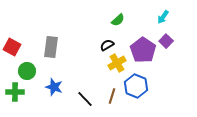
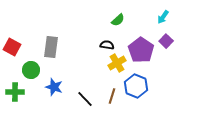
black semicircle: rotated 40 degrees clockwise
purple pentagon: moved 2 px left
green circle: moved 4 px right, 1 px up
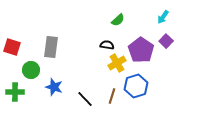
red square: rotated 12 degrees counterclockwise
blue hexagon: rotated 20 degrees clockwise
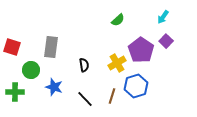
black semicircle: moved 23 px left, 20 px down; rotated 72 degrees clockwise
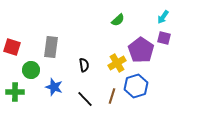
purple square: moved 2 px left, 3 px up; rotated 32 degrees counterclockwise
